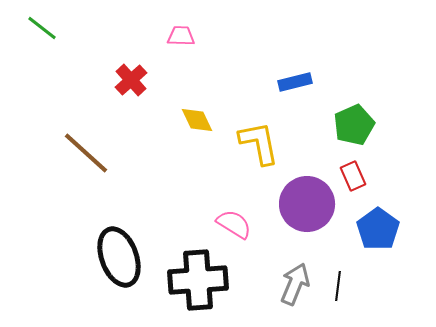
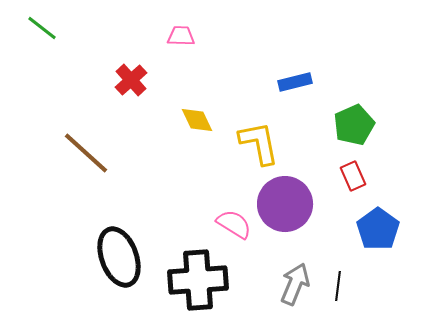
purple circle: moved 22 px left
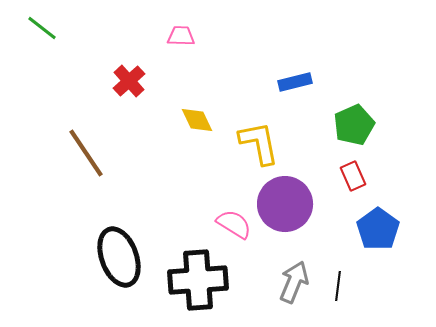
red cross: moved 2 px left, 1 px down
brown line: rotated 14 degrees clockwise
gray arrow: moved 1 px left, 2 px up
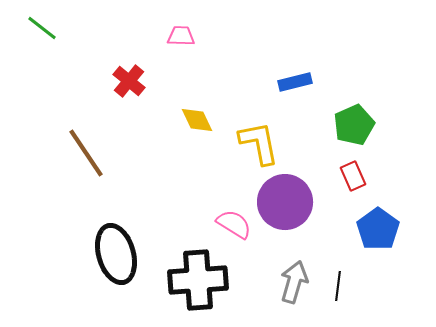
red cross: rotated 8 degrees counterclockwise
purple circle: moved 2 px up
black ellipse: moved 3 px left, 3 px up; rotated 4 degrees clockwise
gray arrow: rotated 6 degrees counterclockwise
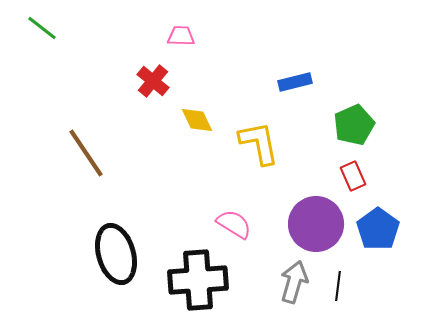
red cross: moved 24 px right
purple circle: moved 31 px right, 22 px down
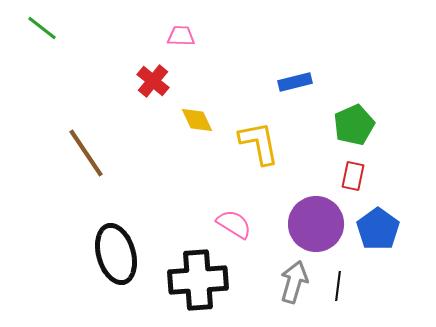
red rectangle: rotated 36 degrees clockwise
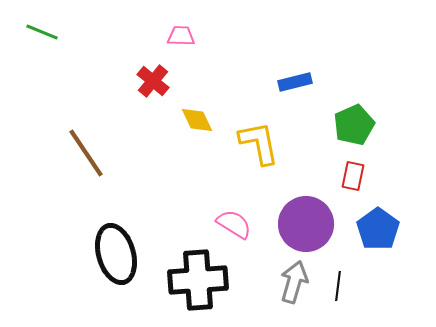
green line: moved 4 px down; rotated 16 degrees counterclockwise
purple circle: moved 10 px left
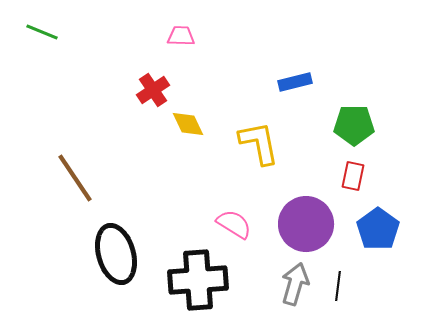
red cross: moved 9 px down; rotated 16 degrees clockwise
yellow diamond: moved 9 px left, 4 px down
green pentagon: rotated 24 degrees clockwise
brown line: moved 11 px left, 25 px down
gray arrow: moved 1 px right, 2 px down
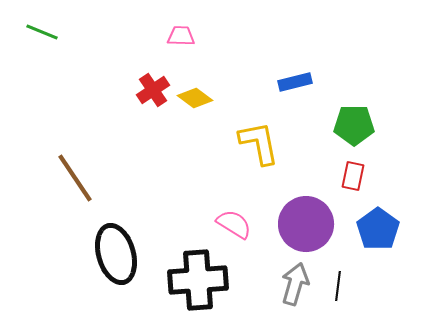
yellow diamond: moved 7 px right, 26 px up; rotated 28 degrees counterclockwise
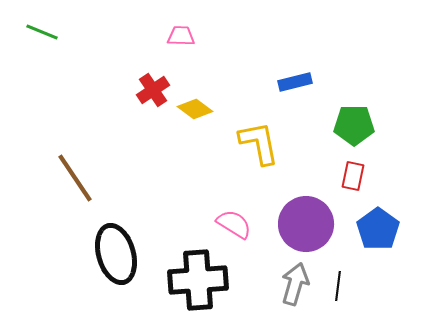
yellow diamond: moved 11 px down
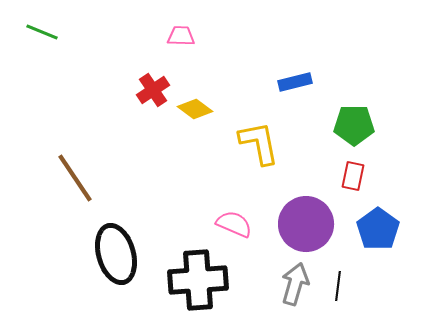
pink semicircle: rotated 9 degrees counterclockwise
